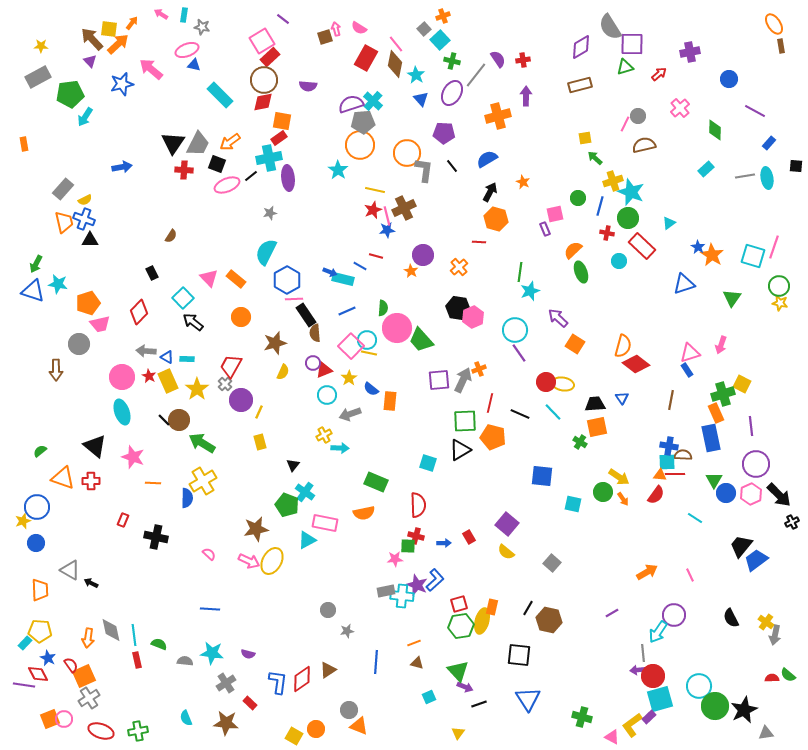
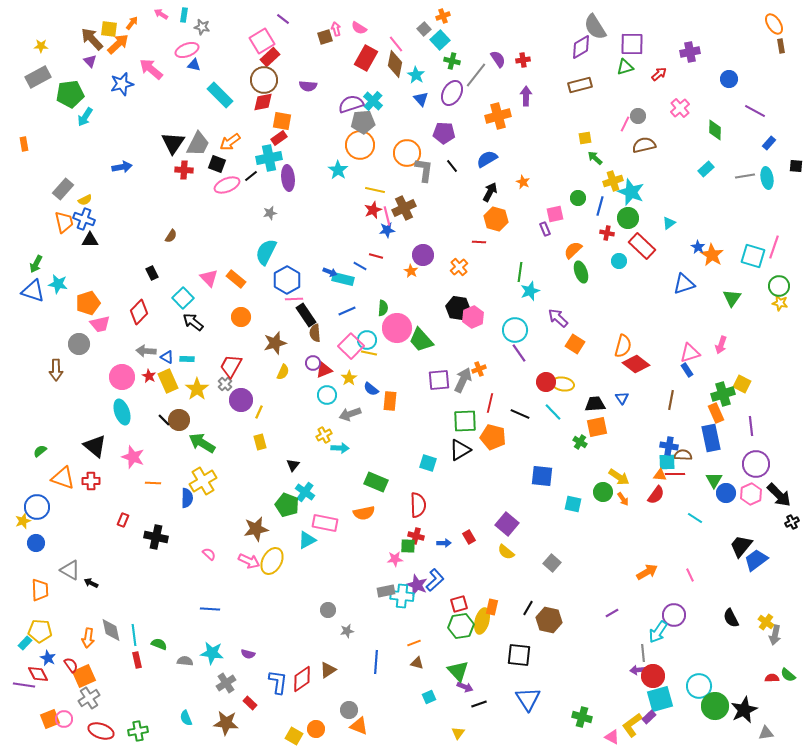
gray semicircle at (610, 27): moved 15 px left
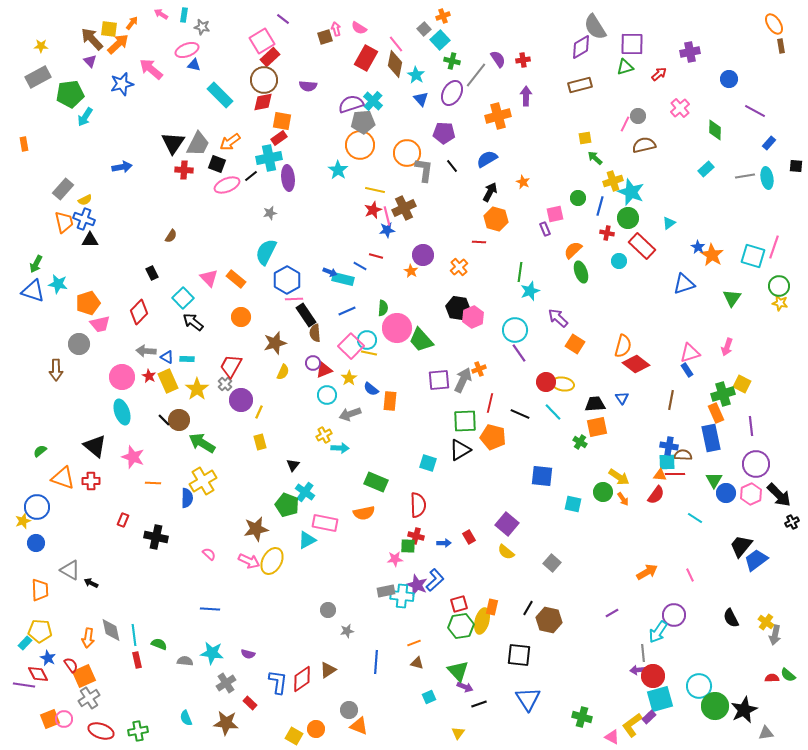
pink arrow at (721, 345): moved 6 px right, 2 px down
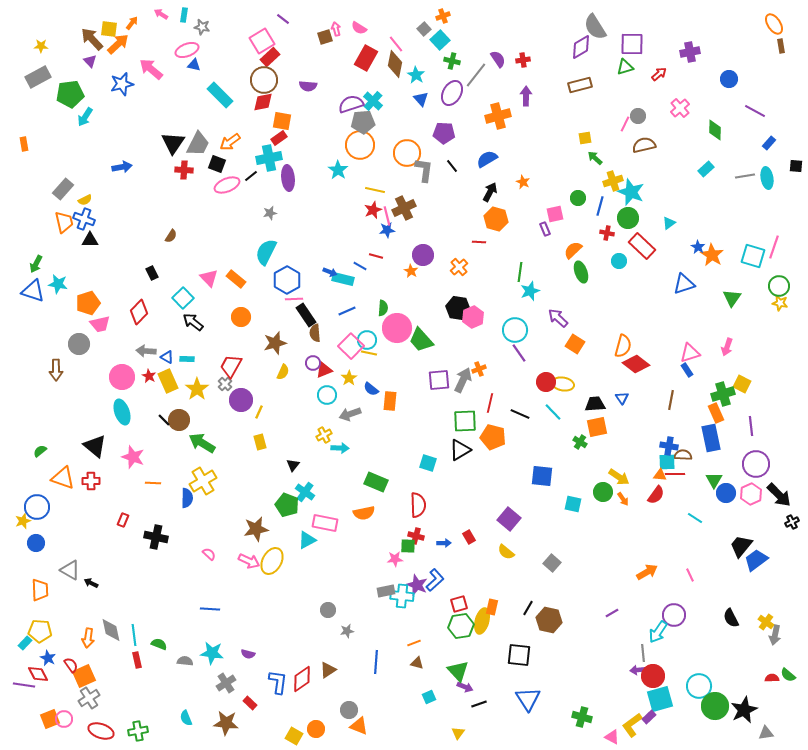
purple square at (507, 524): moved 2 px right, 5 px up
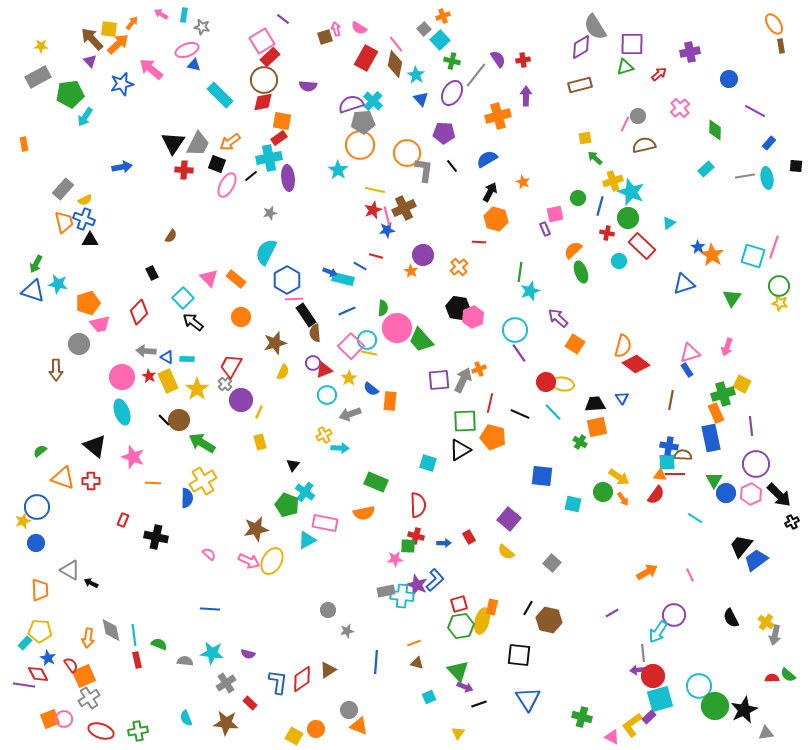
pink ellipse at (227, 185): rotated 40 degrees counterclockwise
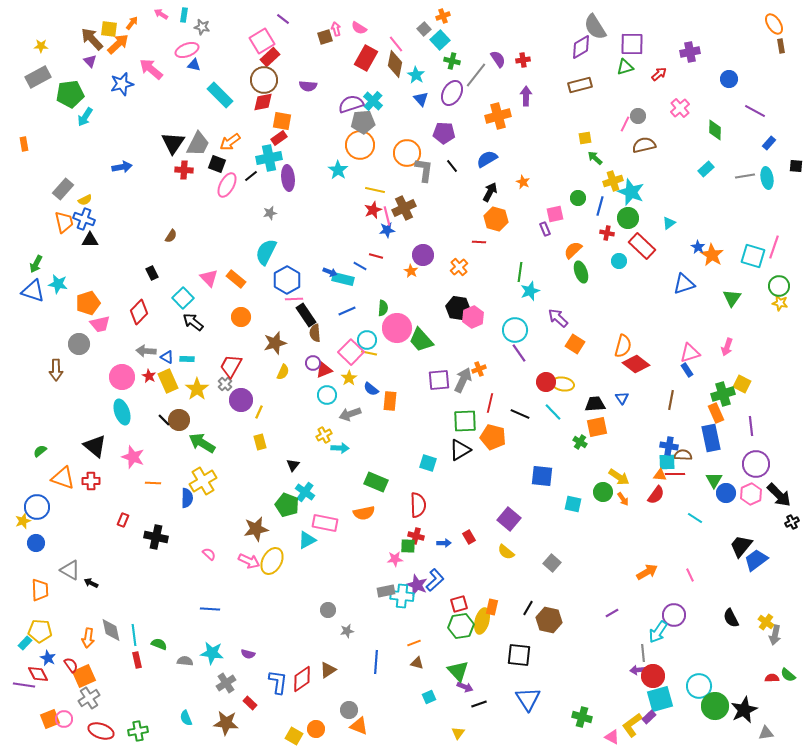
pink square at (351, 346): moved 6 px down
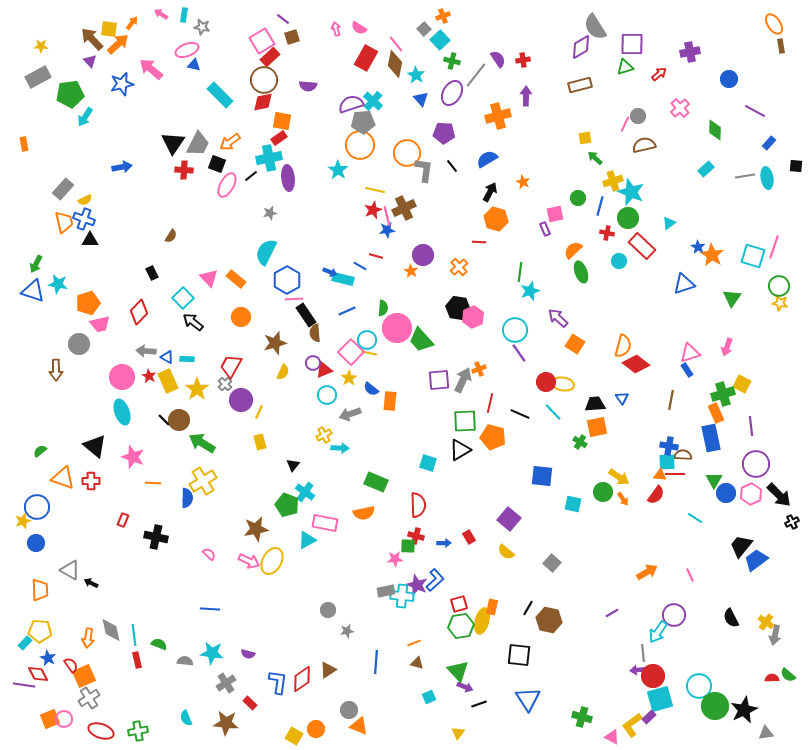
brown square at (325, 37): moved 33 px left
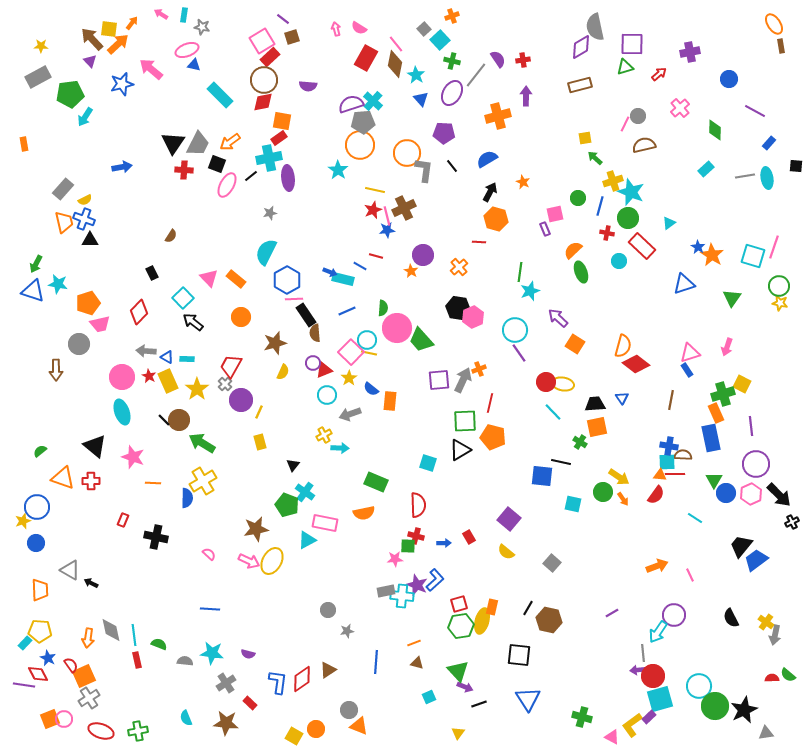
orange cross at (443, 16): moved 9 px right
gray semicircle at (595, 27): rotated 20 degrees clockwise
black line at (520, 414): moved 41 px right, 48 px down; rotated 12 degrees counterclockwise
orange arrow at (647, 572): moved 10 px right, 6 px up; rotated 10 degrees clockwise
